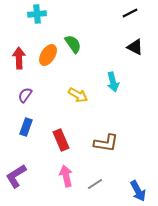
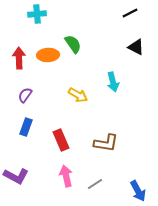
black triangle: moved 1 px right
orange ellipse: rotated 55 degrees clockwise
purple L-shape: rotated 120 degrees counterclockwise
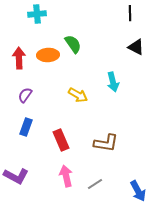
black line: rotated 63 degrees counterclockwise
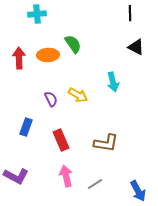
purple semicircle: moved 26 px right, 4 px down; rotated 119 degrees clockwise
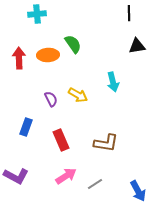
black line: moved 1 px left
black triangle: moved 1 px right, 1 px up; rotated 36 degrees counterclockwise
pink arrow: rotated 70 degrees clockwise
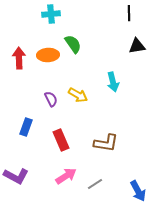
cyan cross: moved 14 px right
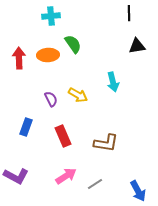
cyan cross: moved 2 px down
red rectangle: moved 2 px right, 4 px up
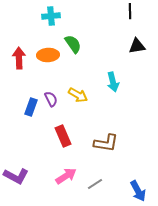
black line: moved 1 px right, 2 px up
blue rectangle: moved 5 px right, 20 px up
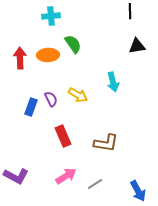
red arrow: moved 1 px right
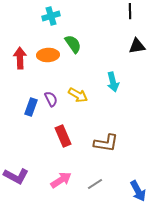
cyan cross: rotated 12 degrees counterclockwise
pink arrow: moved 5 px left, 4 px down
